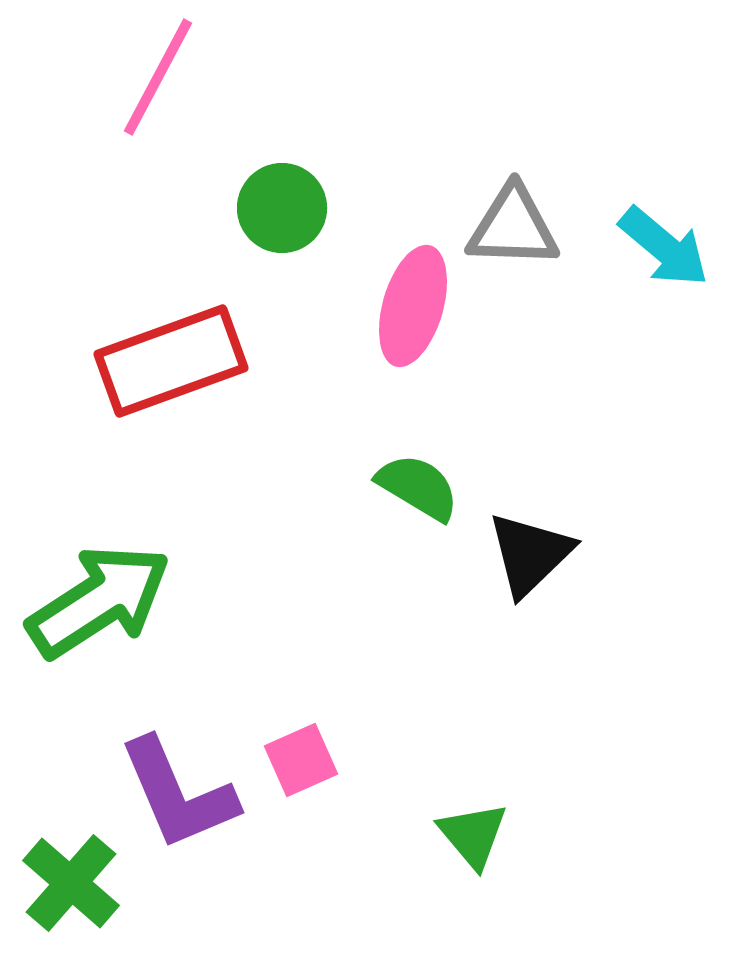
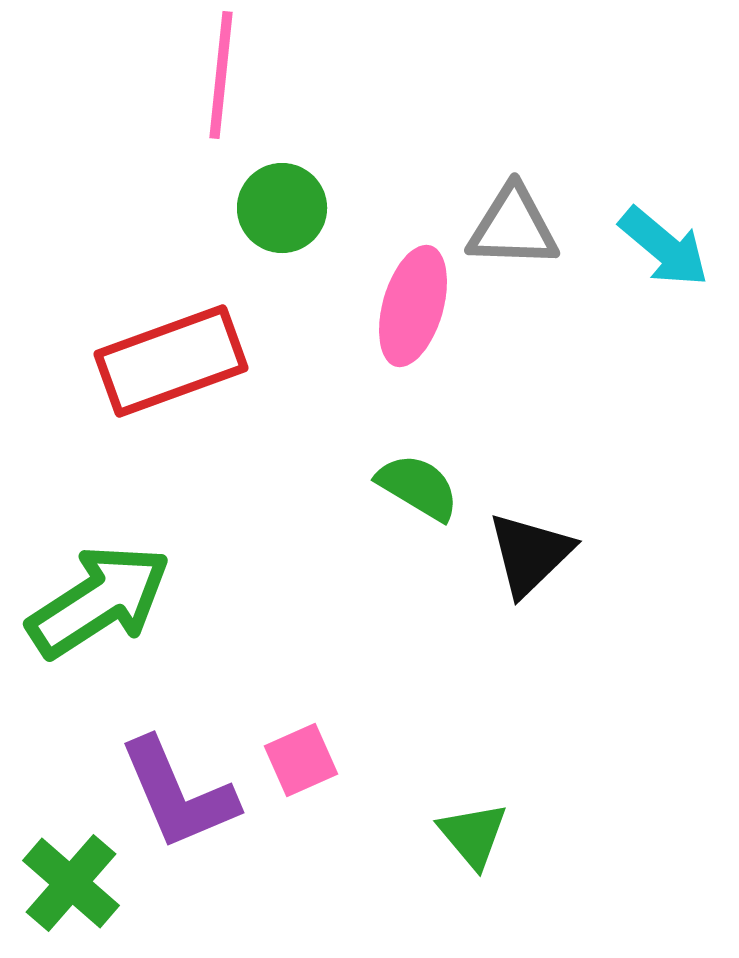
pink line: moved 63 px right, 2 px up; rotated 22 degrees counterclockwise
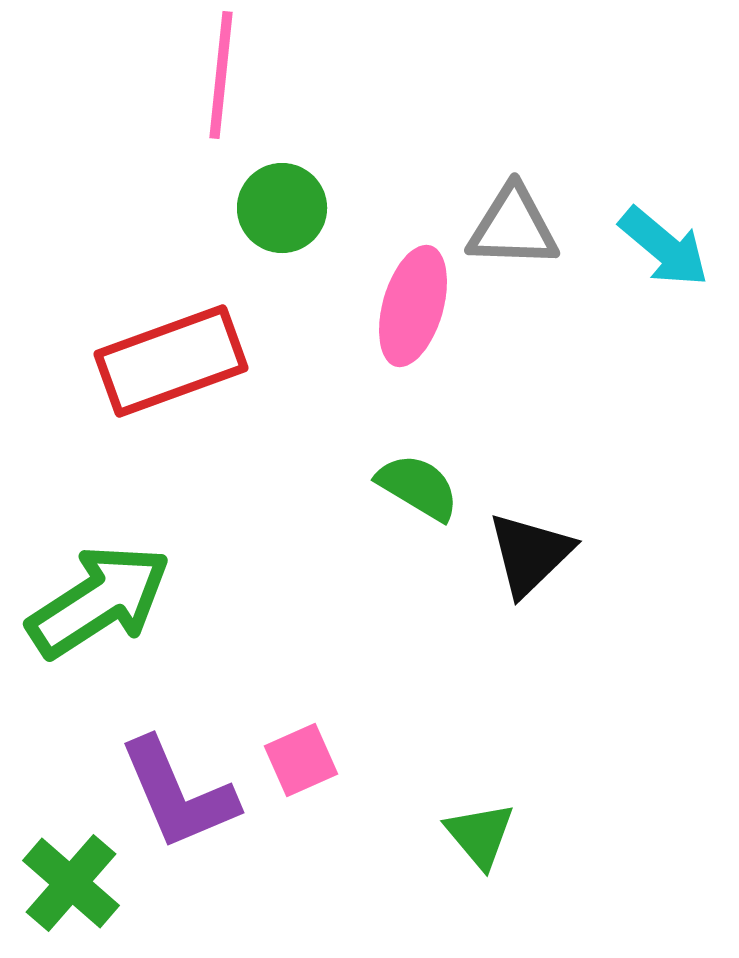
green triangle: moved 7 px right
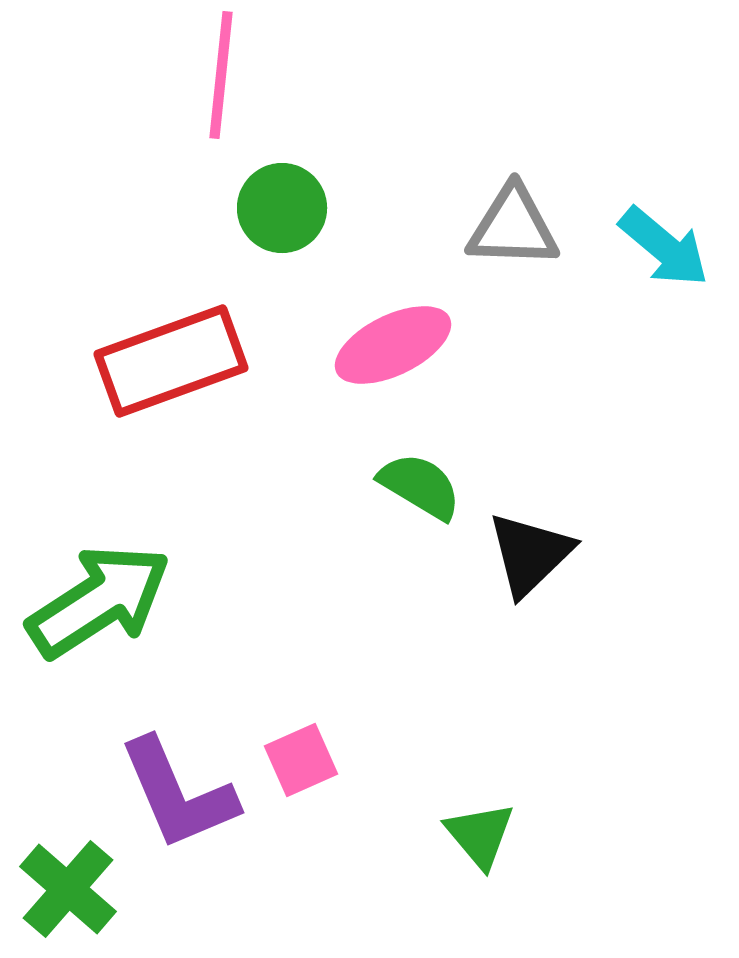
pink ellipse: moved 20 px left, 39 px down; rotated 48 degrees clockwise
green semicircle: moved 2 px right, 1 px up
green cross: moved 3 px left, 6 px down
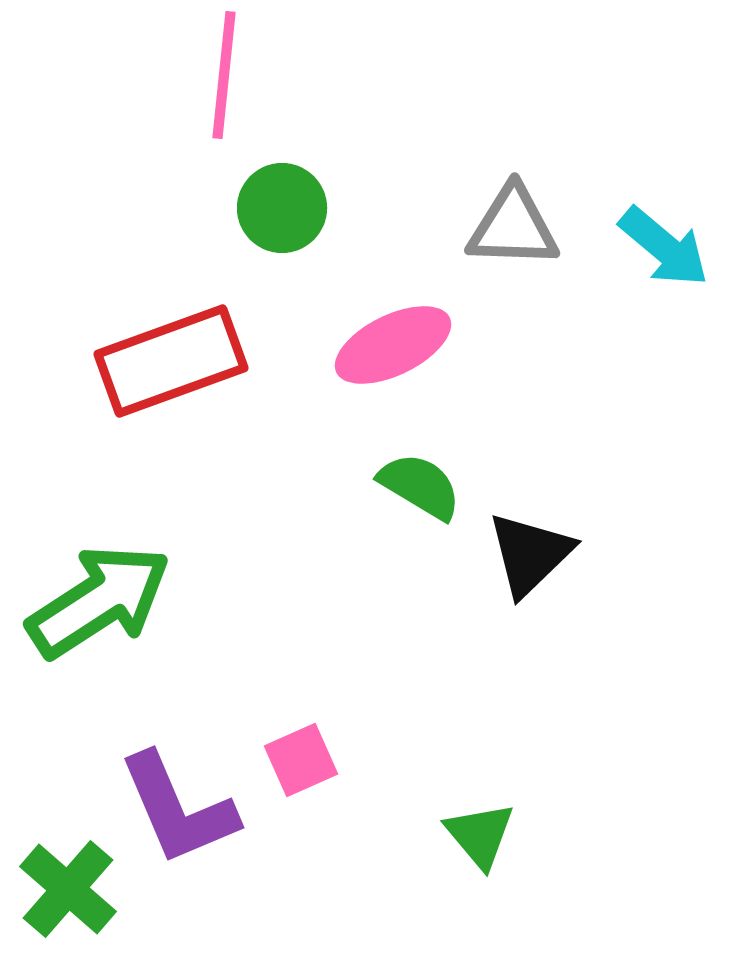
pink line: moved 3 px right
purple L-shape: moved 15 px down
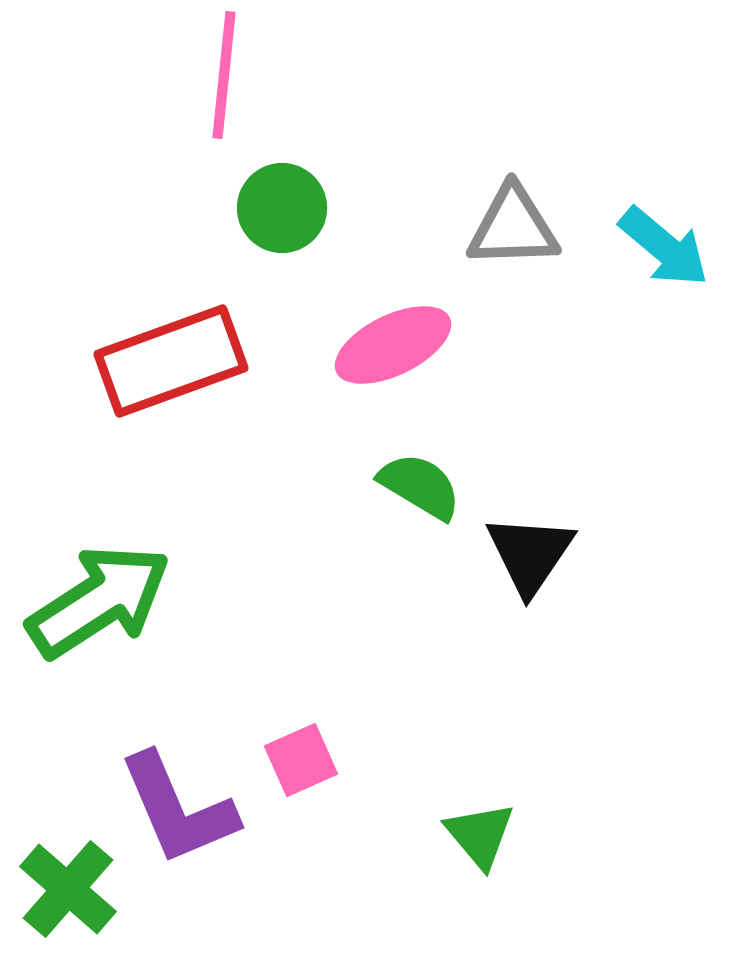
gray triangle: rotated 4 degrees counterclockwise
black triangle: rotated 12 degrees counterclockwise
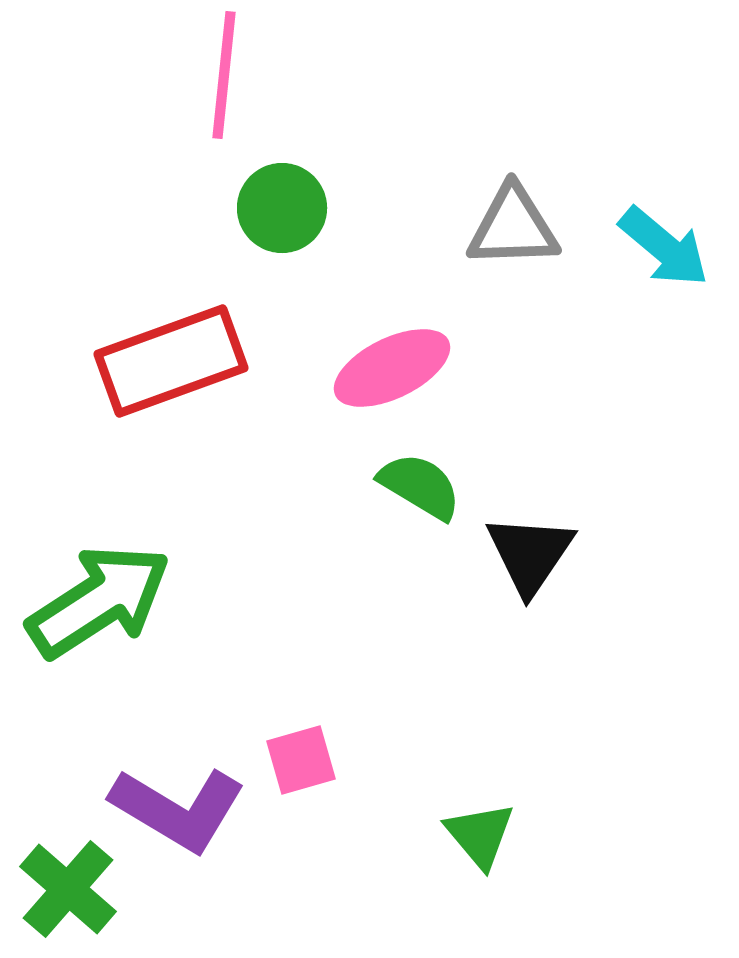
pink ellipse: moved 1 px left, 23 px down
pink square: rotated 8 degrees clockwise
purple L-shape: rotated 36 degrees counterclockwise
